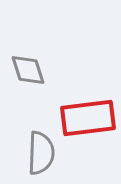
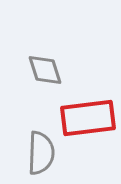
gray diamond: moved 17 px right
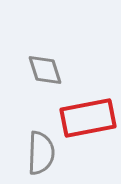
red rectangle: rotated 4 degrees counterclockwise
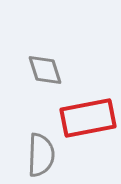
gray semicircle: moved 2 px down
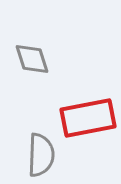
gray diamond: moved 13 px left, 11 px up
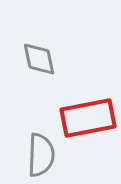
gray diamond: moved 7 px right; rotated 6 degrees clockwise
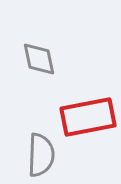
red rectangle: moved 1 px up
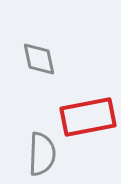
gray semicircle: moved 1 px right, 1 px up
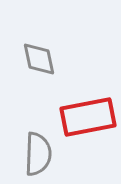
gray semicircle: moved 4 px left
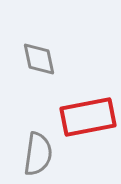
gray semicircle: rotated 6 degrees clockwise
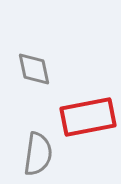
gray diamond: moved 5 px left, 10 px down
